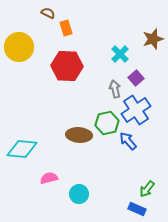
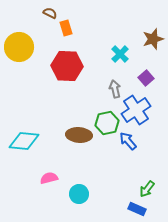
brown semicircle: moved 2 px right
purple square: moved 10 px right
cyan diamond: moved 2 px right, 8 px up
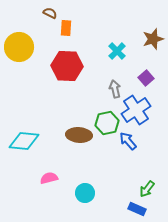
orange rectangle: rotated 21 degrees clockwise
cyan cross: moved 3 px left, 3 px up
cyan circle: moved 6 px right, 1 px up
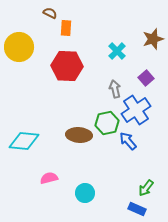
green arrow: moved 1 px left, 1 px up
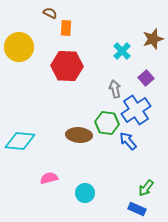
cyan cross: moved 5 px right
green hexagon: rotated 20 degrees clockwise
cyan diamond: moved 4 px left
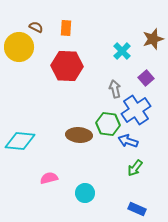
brown semicircle: moved 14 px left, 14 px down
green hexagon: moved 1 px right, 1 px down
blue arrow: rotated 30 degrees counterclockwise
green arrow: moved 11 px left, 20 px up
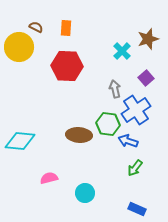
brown star: moved 5 px left
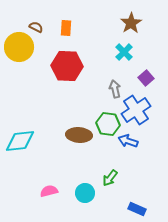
brown star: moved 17 px left, 16 px up; rotated 15 degrees counterclockwise
cyan cross: moved 2 px right, 1 px down
cyan diamond: rotated 12 degrees counterclockwise
green arrow: moved 25 px left, 10 px down
pink semicircle: moved 13 px down
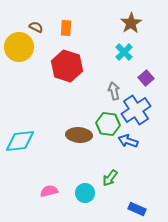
red hexagon: rotated 16 degrees clockwise
gray arrow: moved 1 px left, 2 px down
